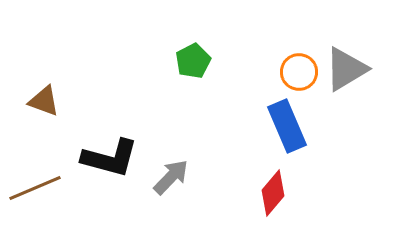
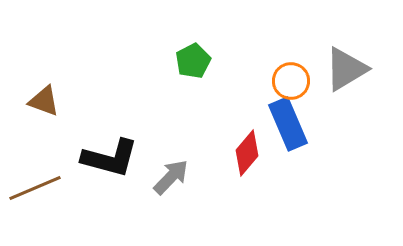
orange circle: moved 8 px left, 9 px down
blue rectangle: moved 1 px right, 2 px up
red diamond: moved 26 px left, 40 px up
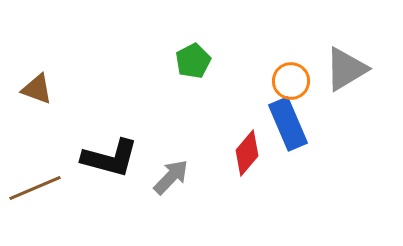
brown triangle: moved 7 px left, 12 px up
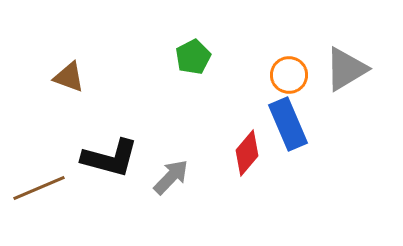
green pentagon: moved 4 px up
orange circle: moved 2 px left, 6 px up
brown triangle: moved 32 px right, 12 px up
brown line: moved 4 px right
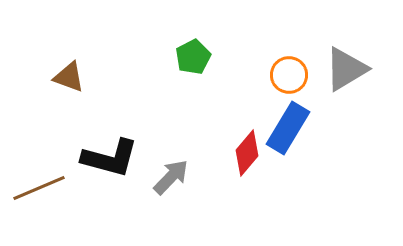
blue rectangle: moved 4 px down; rotated 54 degrees clockwise
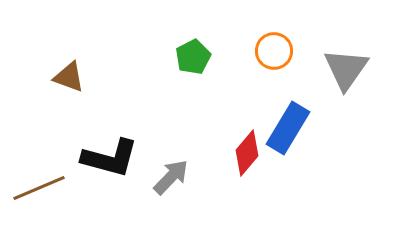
gray triangle: rotated 24 degrees counterclockwise
orange circle: moved 15 px left, 24 px up
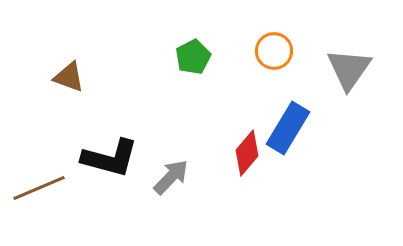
gray triangle: moved 3 px right
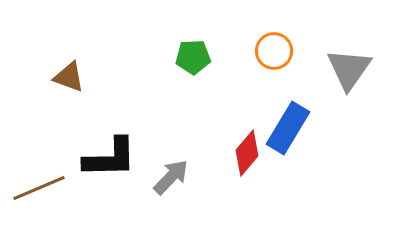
green pentagon: rotated 24 degrees clockwise
black L-shape: rotated 16 degrees counterclockwise
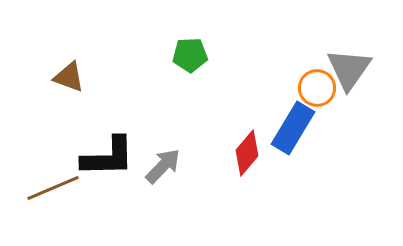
orange circle: moved 43 px right, 37 px down
green pentagon: moved 3 px left, 2 px up
blue rectangle: moved 5 px right
black L-shape: moved 2 px left, 1 px up
gray arrow: moved 8 px left, 11 px up
brown line: moved 14 px right
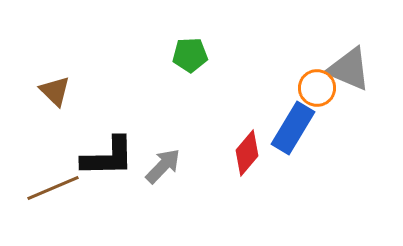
gray triangle: rotated 42 degrees counterclockwise
brown triangle: moved 14 px left, 14 px down; rotated 24 degrees clockwise
